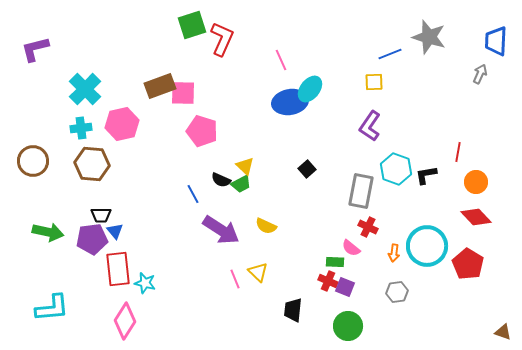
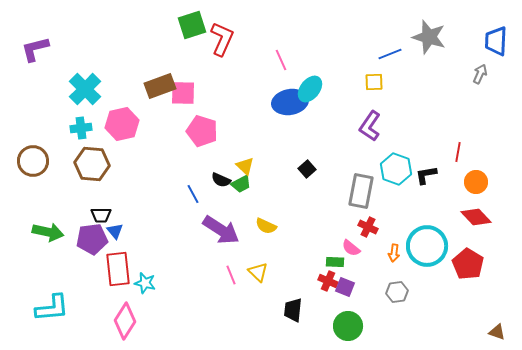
pink line at (235, 279): moved 4 px left, 4 px up
brown triangle at (503, 332): moved 6 px left
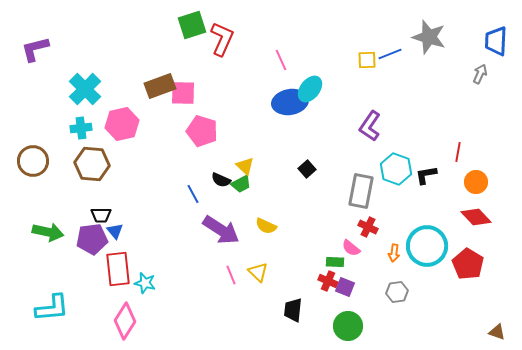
yellow square at (374, 82): moved 7 px left, 22 px up
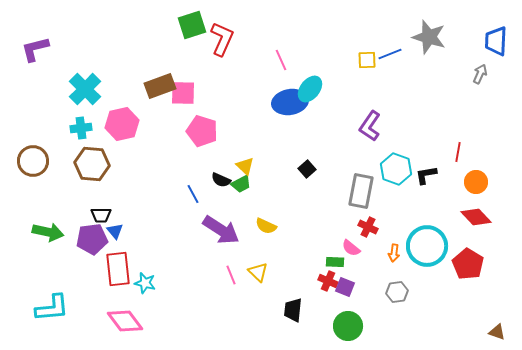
pink diamond at (125, 321): rotated 69 degrees counterclockwise
